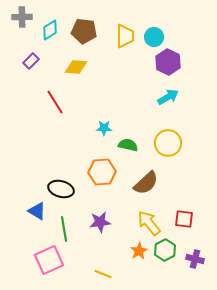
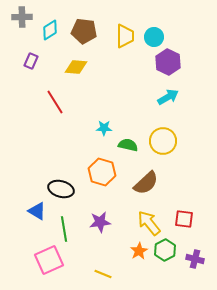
purple rectangle: rotated 21 degrees counterclockwise
yellow circle: moved 5 px left, 2 px up
orange hexagon: rotated 20 degrees clockwise
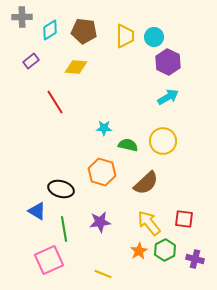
purple rectangle: rotated 28 degrees clockwise
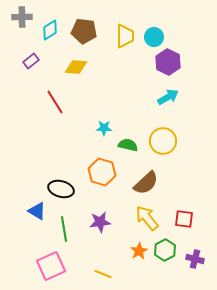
yellow arrow: moved 2 px left, 5 px up
pink square: moved 2 px right, 6 px down
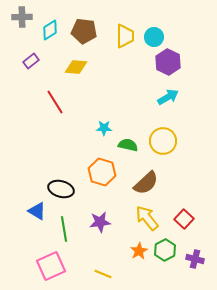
red square: rotated 36 degrees clockwise
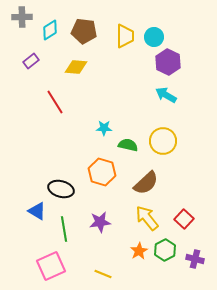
cyan arrow: moved 2 px left, 2 px up; rotated 120 degrees counterclockwise
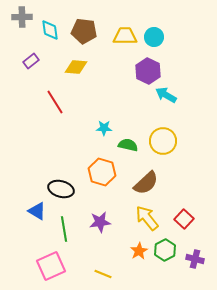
cyan diamond: rotated 65 degrees counterclockwise
yellow trapezoid: rotated 90 degrees counterclockwise
purple hexagon: moved 20 px left, 9 px down
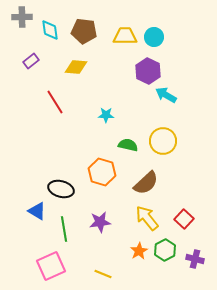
cyan star: moved 2 px right, 13 px up
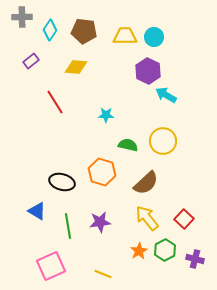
cyan diamond: rotated 40 degrees clockwise
black ellipse: moved 1 px right, 7 px up
green line: moved 4 px right, 3 px up
